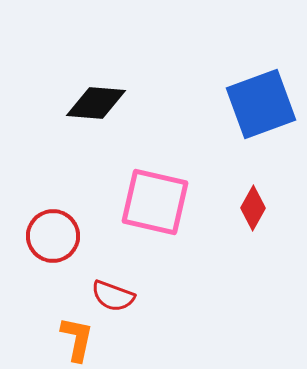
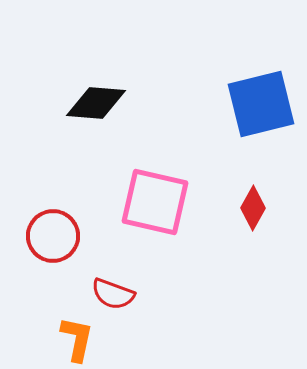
blue square: rotated 6 degrees clockwise
red semicircle: moved 2 px up
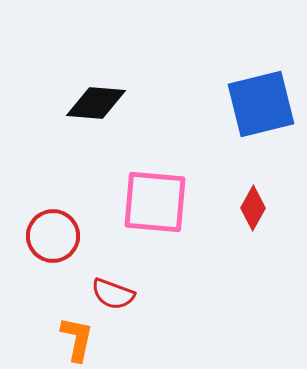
pink square: rotated 8 degrees counterclockwise
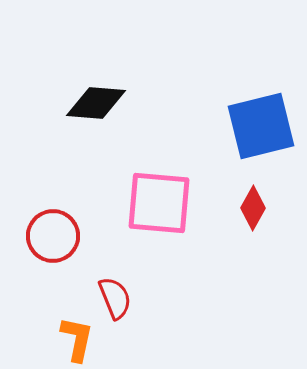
blue square: moved 22 px down
pink square: moved 4 px right, 1 px down
red semicircle: moved 2 px right, 4 px down; rotated 132 degrees counterclockwise
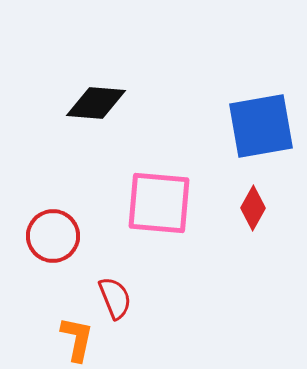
blue square: rotated 4 degrees clockwise
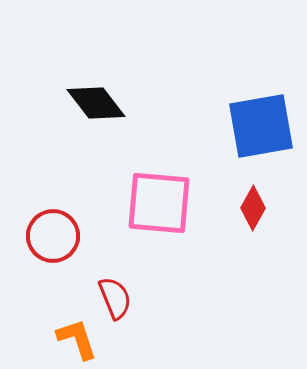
black diamond: rotated 48 degrees clockwise
orange L-shape: rotated 30 degrees counterclockwise
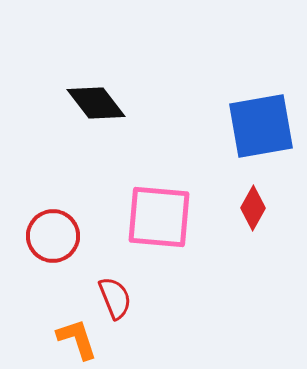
pink square: moved 14 px down
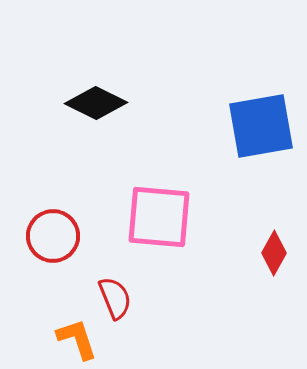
black diamond: rotated 26 degrees counterclockwise
red diamond: moved 21 px right, 45 px down
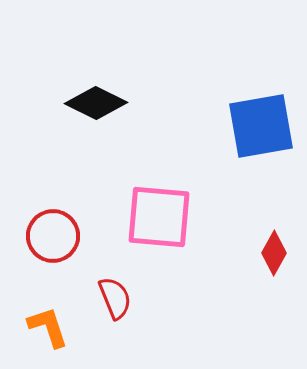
orange L-shape: moved 29 px left, 12 px up
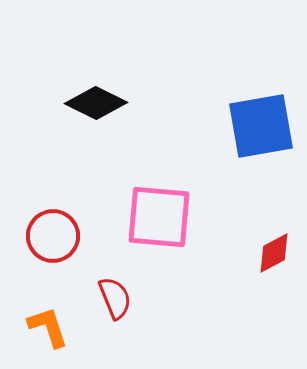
red diamond: rotated 33 degrees clockwise
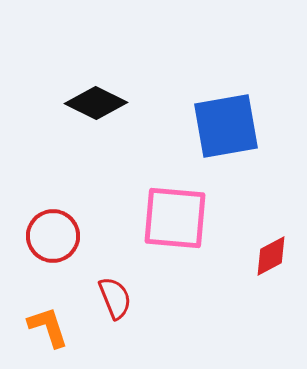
blue square: moved 35 px left
pink square: moved 16 px right, 1 px down
red diamond: moved 3 px left, 3 px down
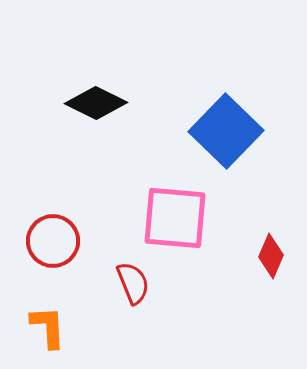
blue square: moved 5 px down; rotated 36 degrees counterclockwise
red circle: moved 5 px down
red diamond: rotated 39 degrees counterclockwise
red semicircle: moved 18 px right, 15 px up
orange L-shape: rotated 15 degrees clockwise
